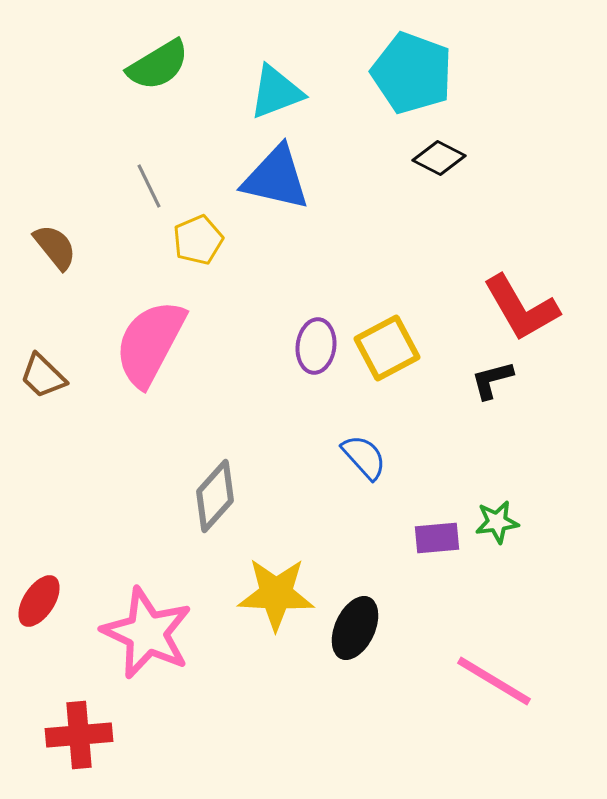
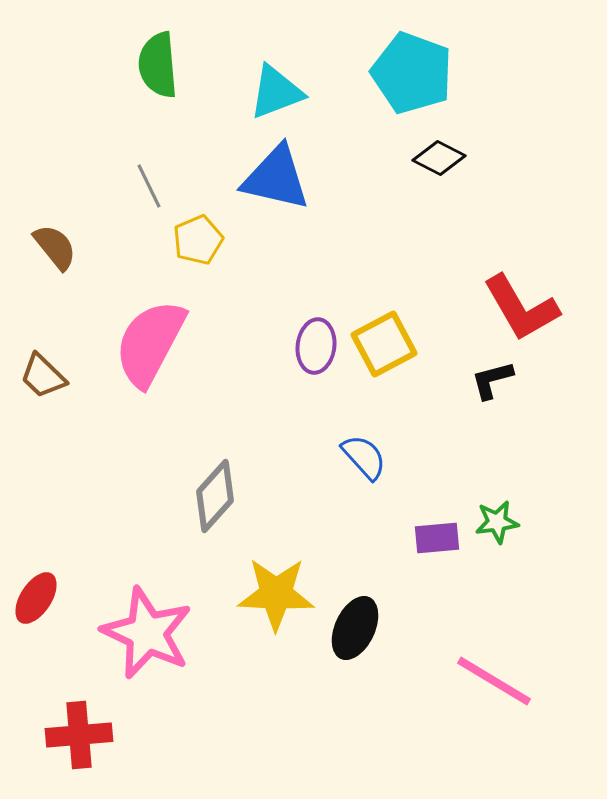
green semicircle: rotated 116 degrees clockwise
yellow square: moved 3 px left, 4 px up
red ellipse: moved 3 px left, 3 px up
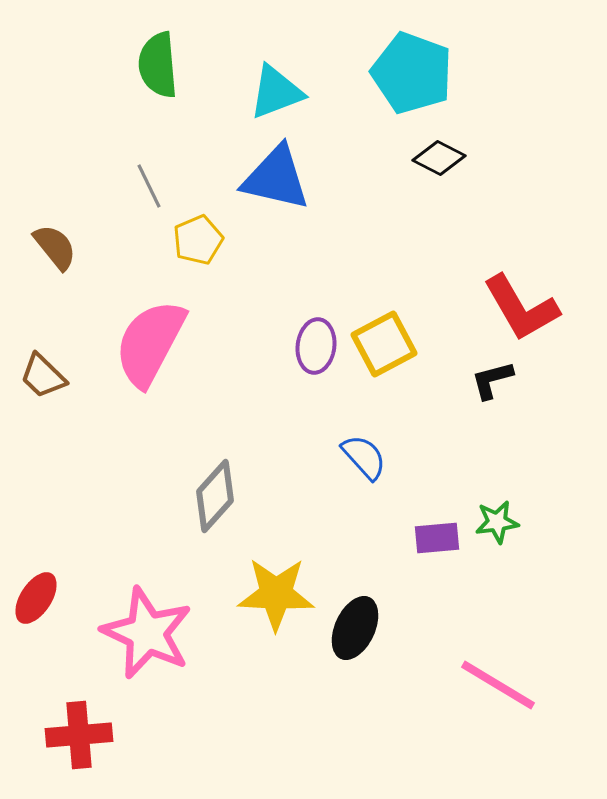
pink line: moved 4 px right, 4 px down
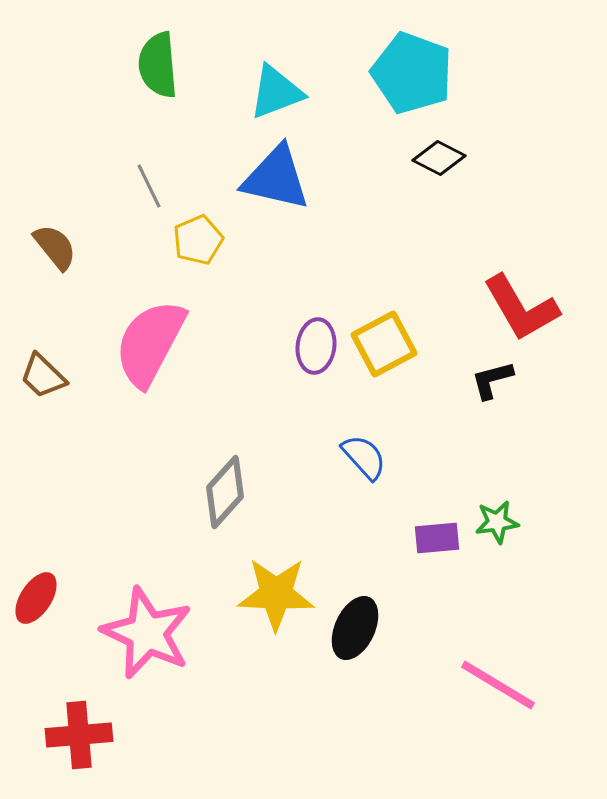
gray diamond: moved 10 px right, 4 px up
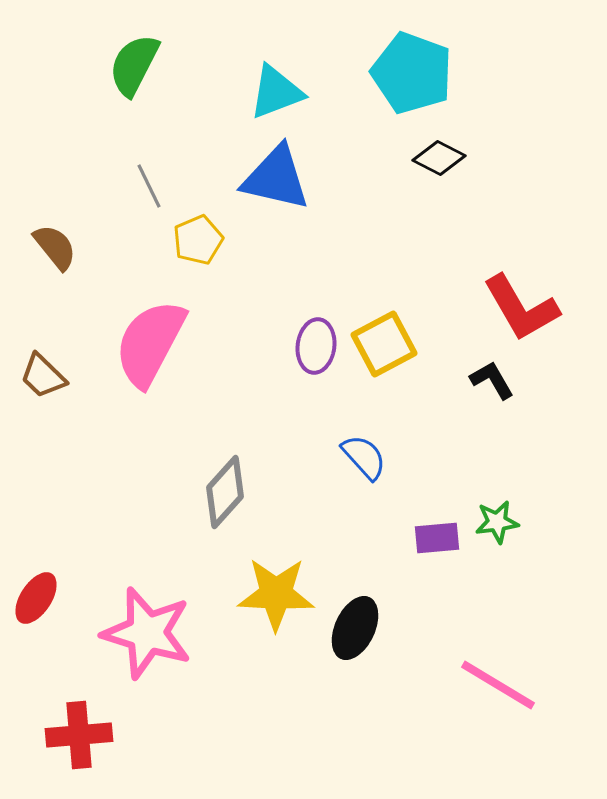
green semicircle: moved 24 px left; rotated 32 degrees clockwise
black L-shape: rotated 75 degrees clockwise
pink star: rotated 8 degrees counterclockwise
